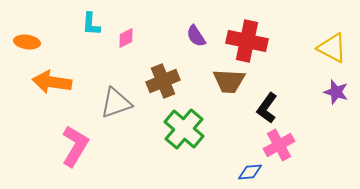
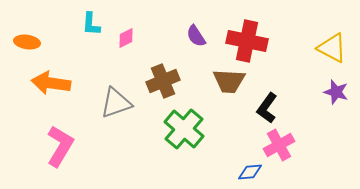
orange arrow: moved 1 px left, 1 px down
pink L-shape: moved 15 px left
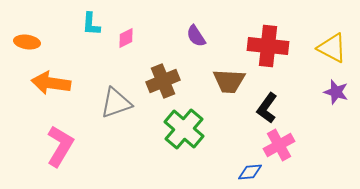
red cross: moved 21 px right, 5 px down; rotated 6 degrees counterclockwise
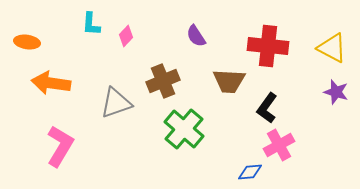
pink diamond: moved 2 px up; rotated 20 degrees counterclockwise
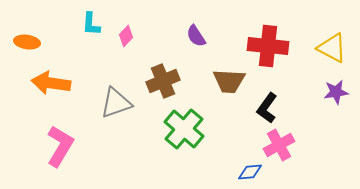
purple star: rotated 25 degrees counterclockwise
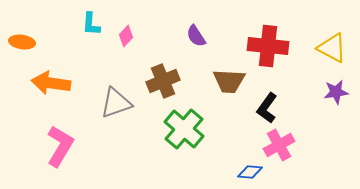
orange ellipse: moved 5 px left
blue diamond: rotated 10 degrees clockwise
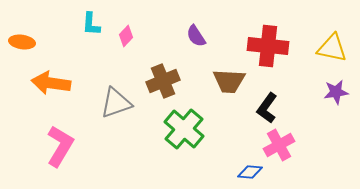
yellow triangle: rotated 16 degrees counterclockwise
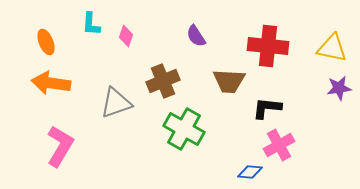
pink diamond: rotated 25 degrees counterclockwise
orange ellipse: moved 24 px right; rotated 60 degrees clockwise
purple star: moved 3 px right, 4 px up
black L-shape: rotated 60 degrees clockwise
green cross: rotated 12 degrees counterclockwise
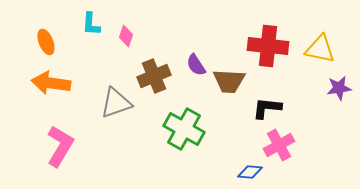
purple semicircle: moved 29 px down
yellow triangle: moved 12 px left, 1 px down
brown cross: moved 9 px left, 5 px up
